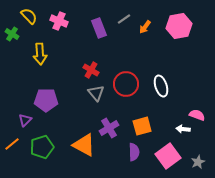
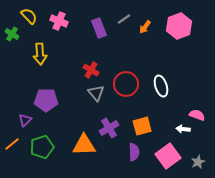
pink hexagon: rotated 10 degrees counterclockwise
orange triangle: rotated 30 degrees counterclockwise
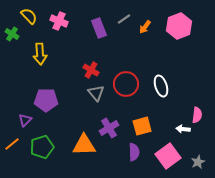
pink semicircle: rotated 77 degrees clockwise
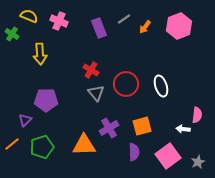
yellow semicircle: rotated 24 degrees counterclockwise
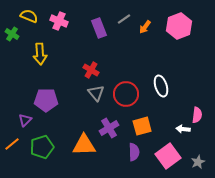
red circle: moved 10 px down
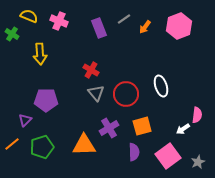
white arrow: rotated 40 degrees counterclockwise
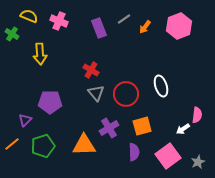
purple pentagon: moved 4 px right, 2 px down
green pentagon: moved 1 px right, 1 px up
